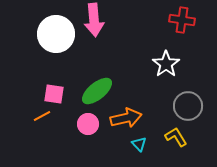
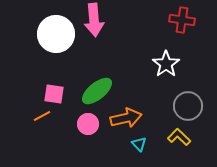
yellow L-shape: moved 3 px right; rotated 15 degrees counterclockwise
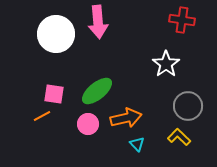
pink arrow: moved 4 px right, 2 px down
cyan triangle: moved 2 px left
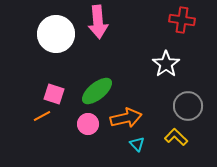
pink square: rotated 10 degrees clockwise
yellow L-shape: moved 3 px left
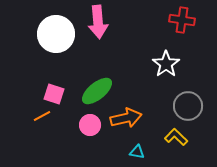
pink circle: moved 2 px right, 1 px down
cyan triangle: moved 8 px down; rotated 35 degrees counterclockwise
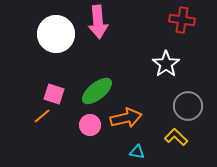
orange line: rotated 12 degrees counterclockwise
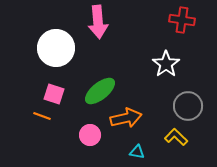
white circle: moved 14 px down
green ellipse: moved 3 px right
orange line: rotated 60 degrees clockwise
pink circle: moved 10 px down
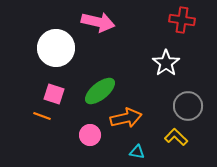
pink arrow: rotated 72 degrees counterclockwise
white star: moved 1 px up
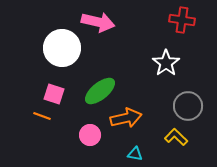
white circle: moved 6 px right
cyan triangle: moved 2 px left, 2 px down
